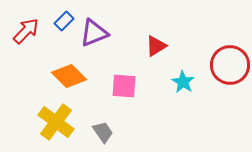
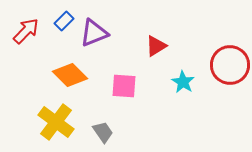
orange diamond: moved 1 px right, 1 px up
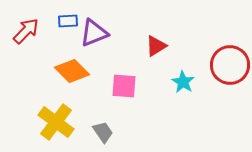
blue rectangle: moved 4 px right; rotated 42 degrees clockwise
orange diamond: moved 2 px right, 4 px up
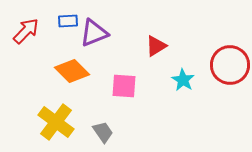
cyan star: moved 2 px up
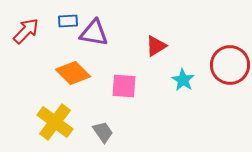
purple triangle: rotated 32 degrees clockwise
orange diamond: moved 1 px right, 2 px down
yellow cross: moved 1 px left
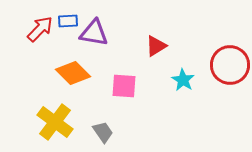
red arrow: moved 14 px right, 2 px up
